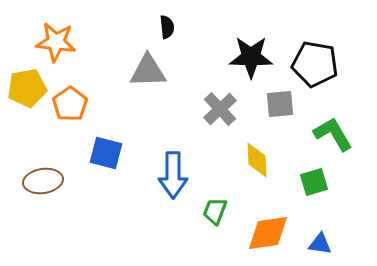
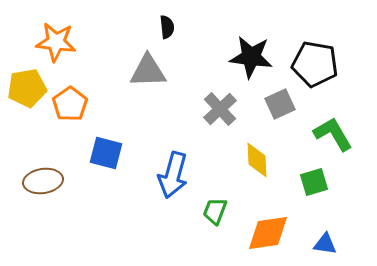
black star: rotated 6 degrees clockwise
gray square: rotated 20 degrees counterclockwise
blue arrow: rotated 15 degrees clockwise
blue triangle: moved 5 px right
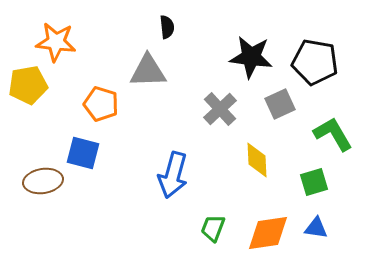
black pentagon: moved 2 px up
yellow pentagon: moved 1 px right, 3 px up
orange pentagon: moved 31 px right; rotated 20 degrees counterclockwise
blue square: moved 23 px left
green trapezoid: moved 2 px left, 17 px down
blue triangle: moved 9 px left, 16 px up
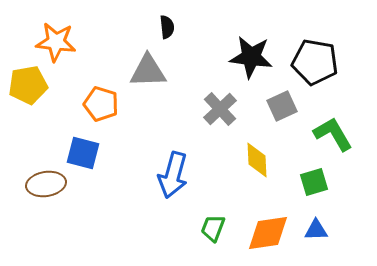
gray square: moved 2 px right, 2 px down
brown ellipse: moved 3 px right, 3 px down
blue triangle: moved 2 px down; rotated 10 degrees counterclockwise
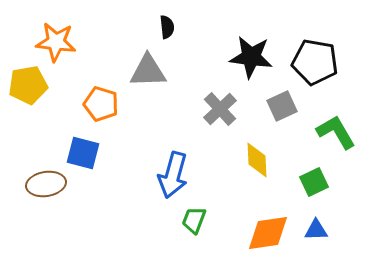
green L-shape: moved 3 px right, 2 px up
green square: rotated 8 degrees counterclockwise
green trapezoid: moved 19 px left, 8 px up
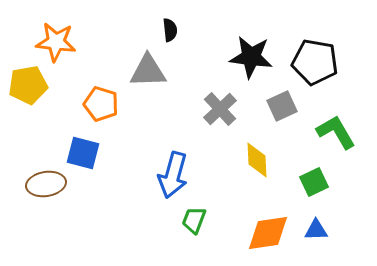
black semicircle: moved 3 px right, 3 px down
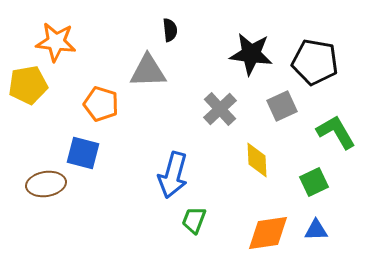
black star: moved 3 px up
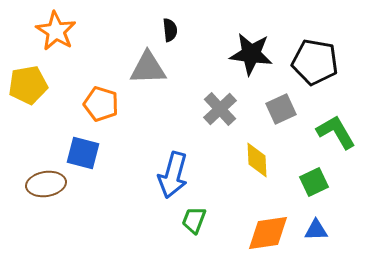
orange star: moved 11 px up; rotated 24 degrees clockwise
gray triangle: moved 3 px up
gray square: moved 1 px left, 3 px down
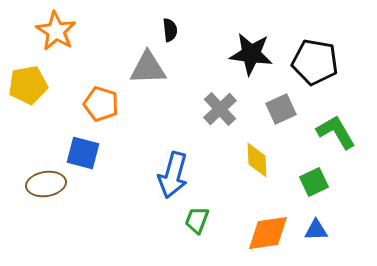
green trapezoid: moved 3 px right
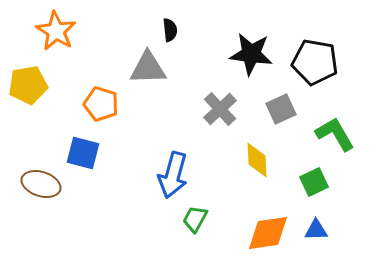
green L-shape: moved 1 px left, 2 px down
brown ellipse: moved 5 px left; rotated 27 degrees clockwise
green trapezoid: moved 2 px left, 1 px up; rotated 8 degrees clockwise
